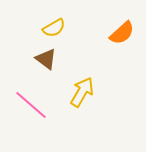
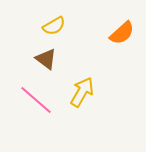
yellow semicircle: moved 2 px up
pink line: moved 5 px right, 5 px up
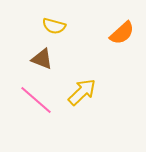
yellow semicircle: rotated 45 degrees clockwise
brown triangle: moved 4 px left; rotated 15 degrees counterclockwise
yellow arrow: rotated 16 degrees clockwise
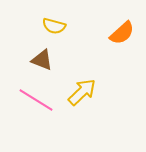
brown triangle: moved 1 px down
pink line: rotated 9 degrees counterclockwise
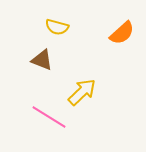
yellow semicircle: moved 3 px right, 1 px down
pink line: moved 13 px right, 17 px down
